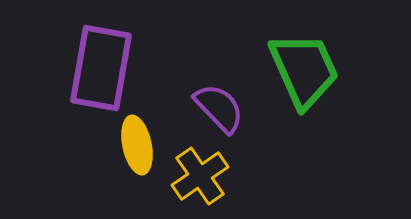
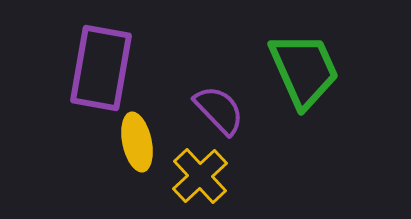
purple semicircle: moved 2 px down
yellow ellipse: moved 3 px up
yellow cross: rotated 8 degrees counterclockwise
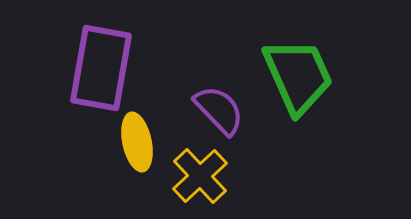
green trapezoid: moved 6 px left, 6 px down
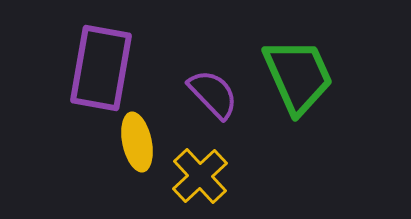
purple semicircle: moved 6 px left, 16 px up
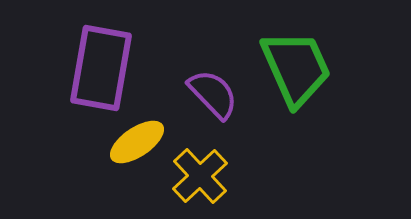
green trapezoid: moved 2 px left, 8 px up
yellow ellipse: rotated 68 degrees clockwise
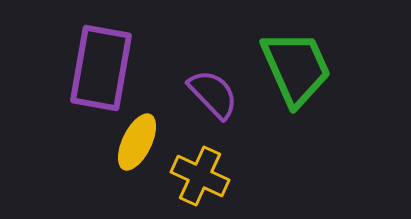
yellow ellipse: rotated 30 degrees counterclockwise
yellow cross: rotated 22 degrees counterclockwise
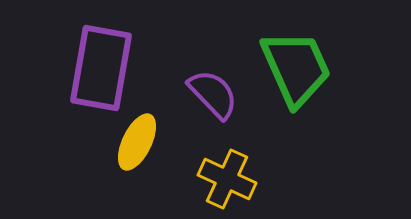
yellow cross: moved 27 px right, 3 px down
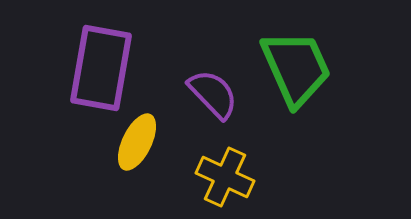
yellow cross: moved 2 px left, 2 px up
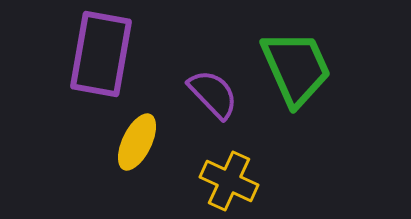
purple rectangle: moved 14 px up
yellow cross: moved 4 px right, 4 px down
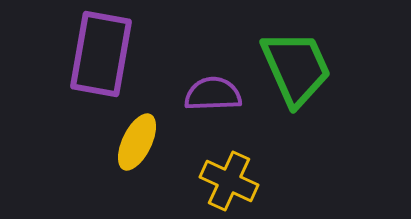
purple semicircle: rotated 48 degrees counterclockwise
